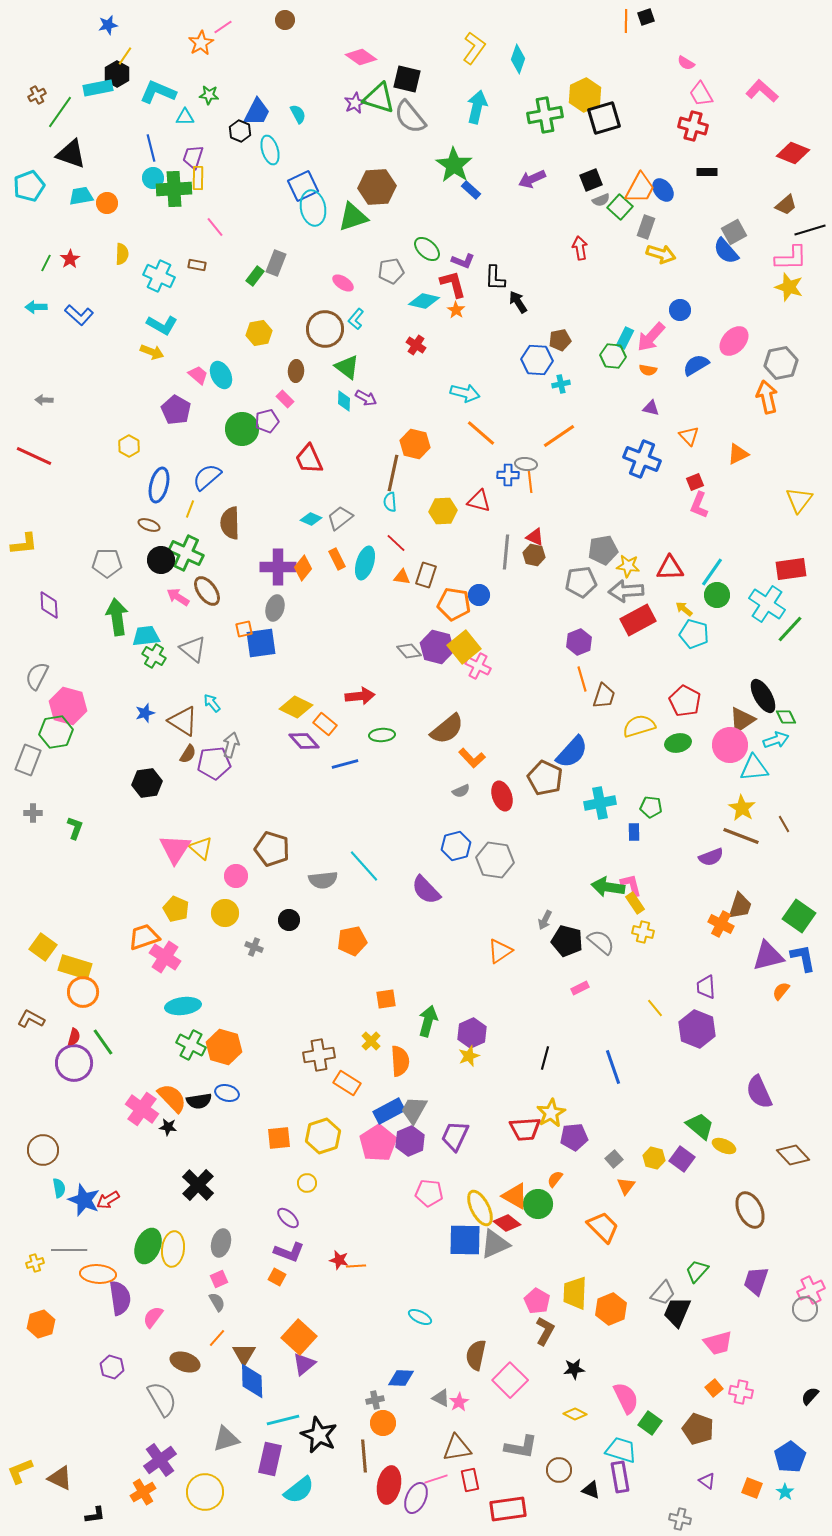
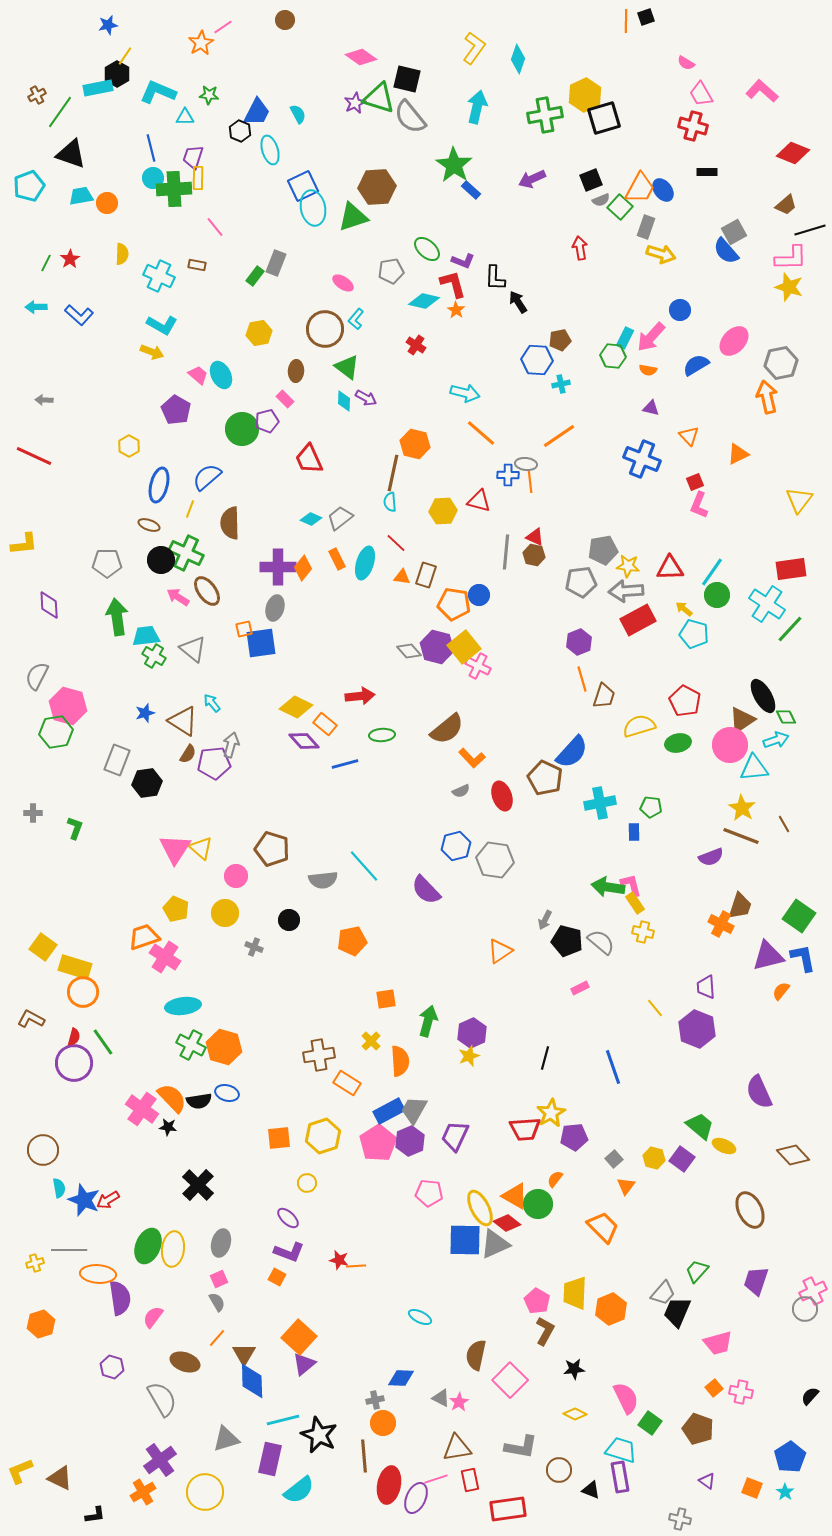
gray rectangle at (28, 760): moved 89 px right
pink cross at (811, 1290): moved 2 px right, 1 px down
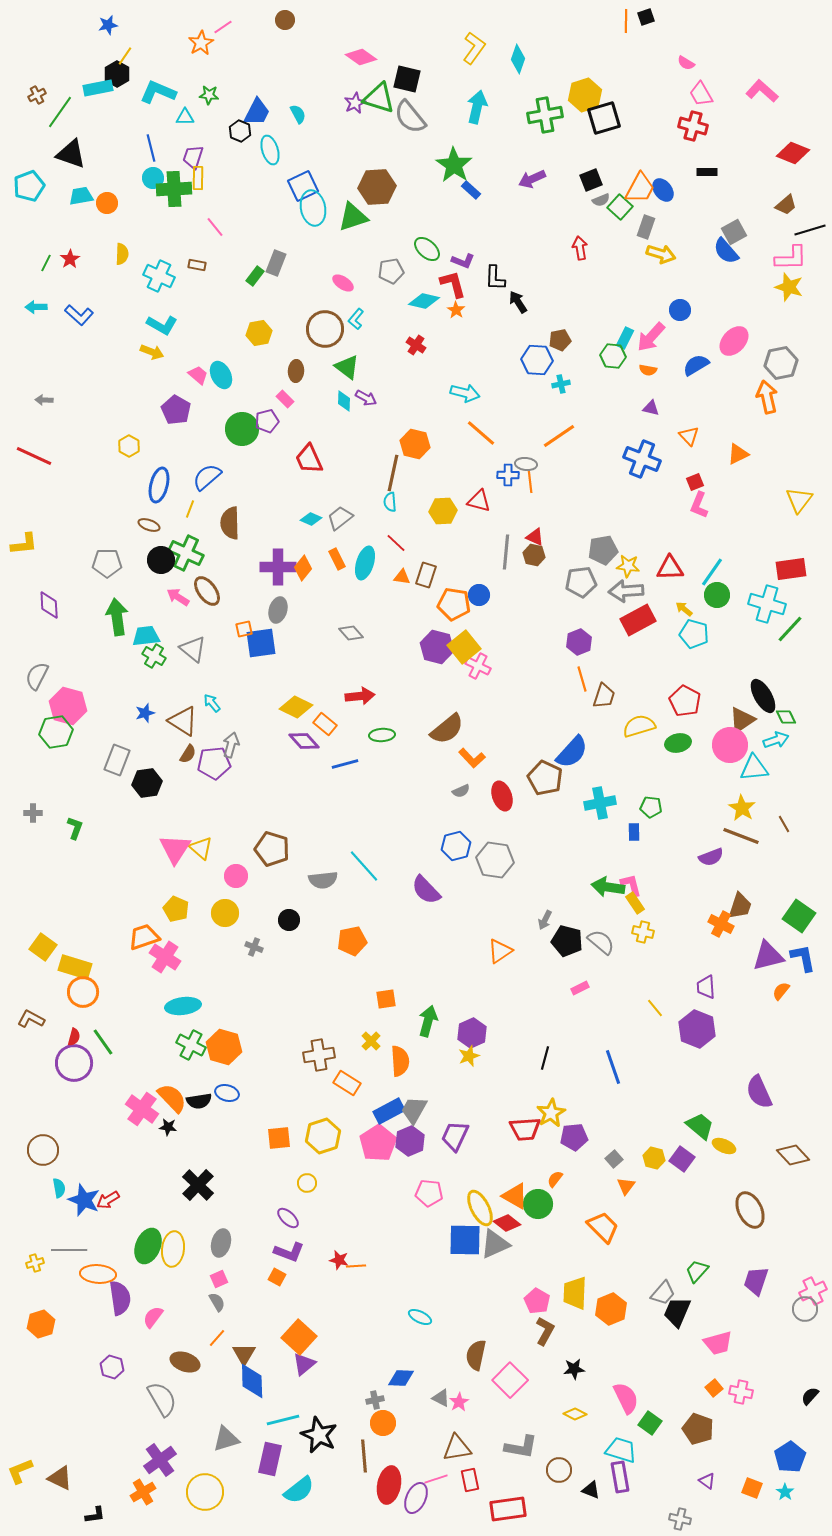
yellow hexagon at (585, 95): rotated 8 degrees clockwise
cyan cross at (767, 604): rotated 18 degrees counterclockwise
gray ellipse at (275, 608): moved 3 px right, 2 px down
gray diamond at (409, 651): moved 58 px left, 18 px up
